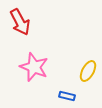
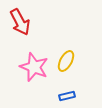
yellow ellipse: moved 22 px left, 10 px up
blue rectangle: rotated 28 degrees counterclockwise
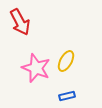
pink star: moved 2 px right, 1 px down
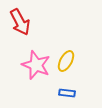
pink star: moved 3 px up
blue rectangle: moved 3 px up; rotated 21 degrees clockwise
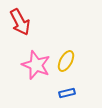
blue rectangle: rotated 21 degrees counterclockwise
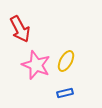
red arrow: moved 7 px down
blue rectangle: moved 2 px left
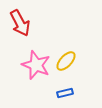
red arrow: moved 6 px up
yellow ellipse: rotated 15 degrees clockwise
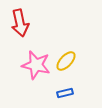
red arrow: rotated 16 degrees clockwise
pink star: rotated 8 degrees counterclockwise
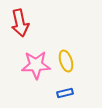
yellow ellipse: rotated 60 degrees counterclockwise
pink star: rotated 16 degrees counterclockwise
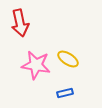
yellow ellipse: moved 2 px right, 2 px up; rotated 40 degrees counterclockwise
pink star: rotated 12 degrees clockwise
